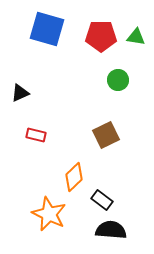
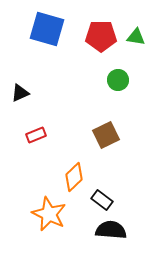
red rectangle: rotated 36 degrees counterclockwise
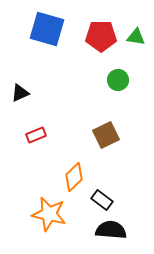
orange star: rotated 12 degrees counterclockwise
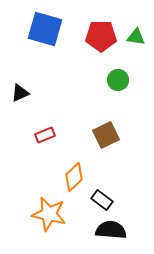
blue square: moved 2 px left
red rectangle: moved 9 px right
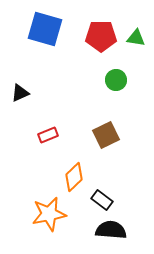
green triangle: moved 1 px down
green circle: moved 2 px left
red rectangle: moved 3 px right
orange star: rotated 24 degrees counterclockwise
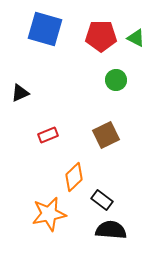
green triangle: rotated 18 degrees clockwise
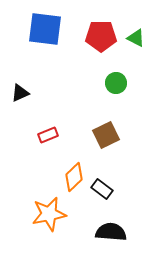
blue square: rotated 9 degrees counterclockwise
green circle: moved 3 px down
black rectangle: moved 11 px up
black semicircle: moved 2 px down
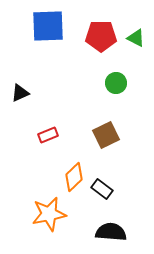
blue square: moved 3 px right, 3 px up; rotated 9 degrees counterclockwise
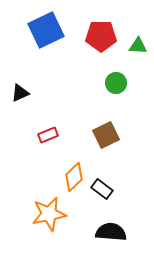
blue square: moved 2 px left, 4 px down; rotated 24 degrees counterclockwise
green triangle: moved 2 px right, 8 px down; rotated 24 degrees counterclockwise
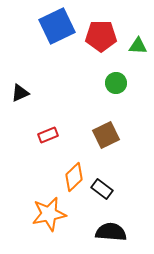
blue square: moved 11 px right, 4 px up
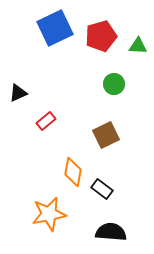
blue square: moved 2 px left, 2 px down
red pentagon: rotated 16 degrees counterclockwise
green circle: moved 2 px left, 1 px down
black triangle: moved 2 px left
red rectangle: moved 2 px left, 14 px up; rotated 18 degrees counterclockwise
orange diamond: moved 1 px left, 5 px up; rotated 36 degrees counterclockwise
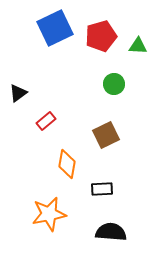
black triangle: rotated 12 degrees counterclockwise
orange diamond: moved 6 px left, 8 px up
black rectangle: rotated 40 degrees counterclockwise
